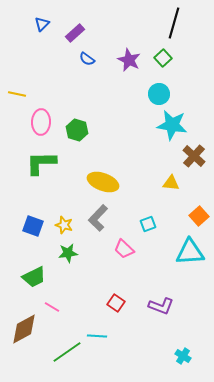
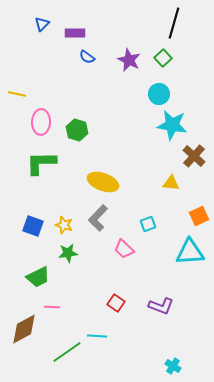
purple rectangle: rotated 42 degrees clockwise
blue semicircle: moved 2 px up
orange square: rotated 18 degrees clockwise
green trapezoid: moved 4 px right
pink line: rotated 28 degrees counterclockwise
cyan cross: moved 10 px left, 10 px down
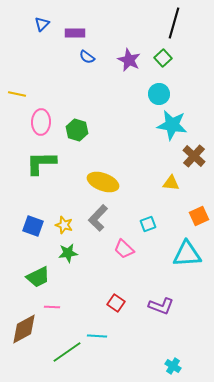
cyan triangle: moved 3 px left, 2 px down
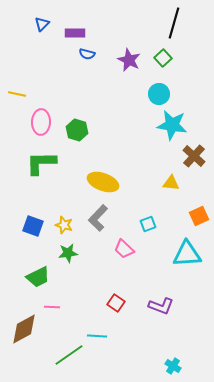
blue semicircle: moved 3 px up; rotated 21 degrees counterclockwise
green line: moved 2 px right, 3 px down
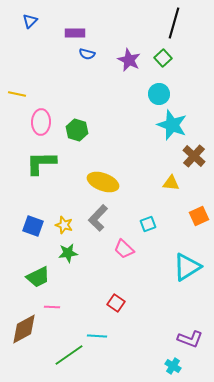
blue triangle: moved 12 px left, 3 px up
cyan star: rotated 12 degrees clockwise
cyan triangle: moved 13 px down; rotated 28 degrees counterclockwise
purple L-shape: moved 29 px right, 33 px down
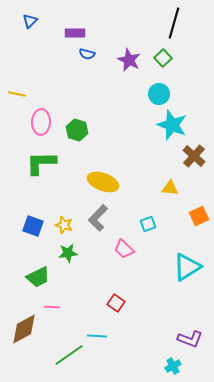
yellow triangle: moved 1 px left, 5 px down
cyan cross: rotated 28 degrees clockwise
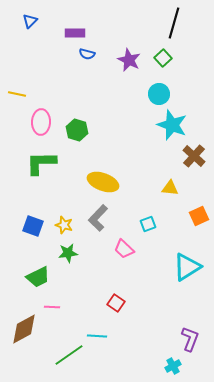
purple L-shape: rotated 90 degrees counterclockwise
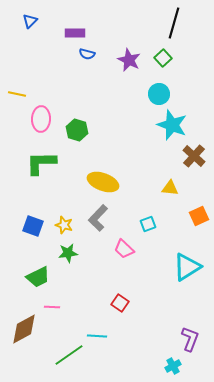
pink ellipse: moved 3 px up
red square: moved 4 px right
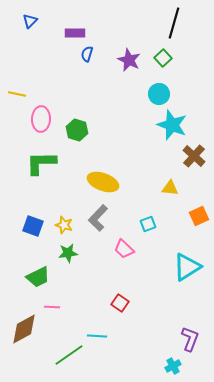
blue semicircle: rotated 91 degrees clockwise
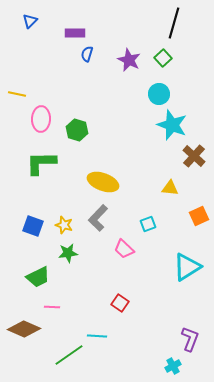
brown diamond: rotated 52 degrees clockwise
